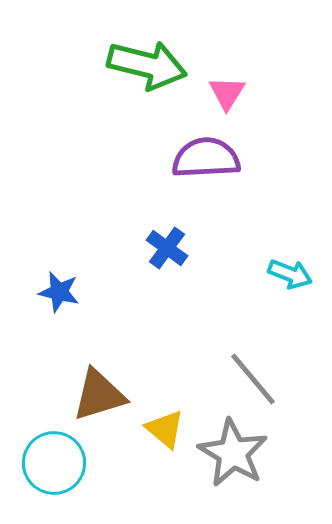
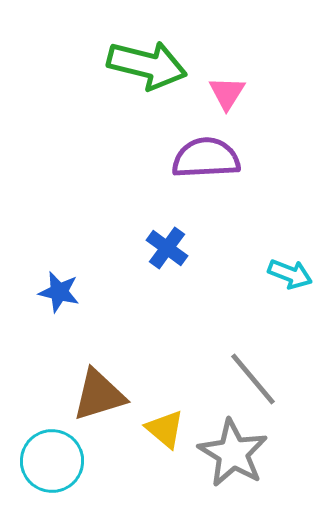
cyan circle: moved 2 px left, 2 px up
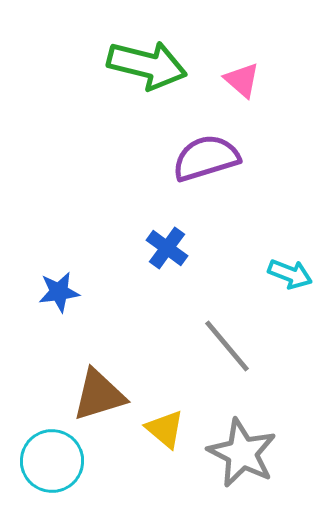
pink triangle: moved 15 px right, 13 px up; rotated 21 degrees counterclockwise
purple semicircle: rotated 14 degrees counterclockwise
blue star: rotated 21 degrees counterclockwise
gray line: moved 26 px left, 33 px up
gray star: moved 9 px right; rotated 4 degrees counterclockwise
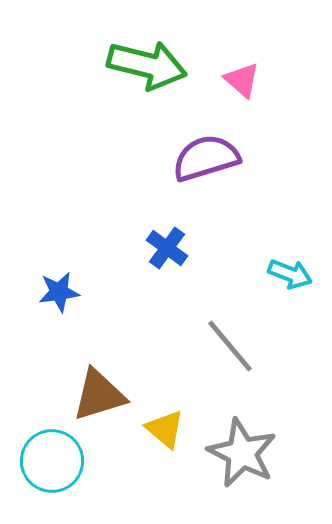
gray line: moved 3 px right
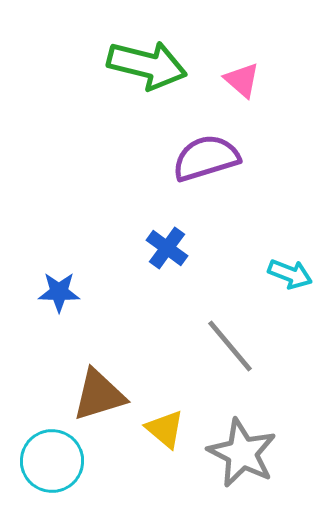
blue star: rotated 9 degrees clockwise
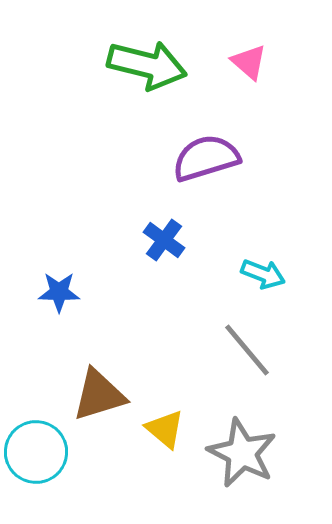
pink triangle: moved 7 px right, 18 px up
blue cross: moved 3 px left, 8 px up
cyan arrow: moved 27 px left
gray line: moved 17 px right, 4 px down
cyan circle: moved 16 px left, 9 px up
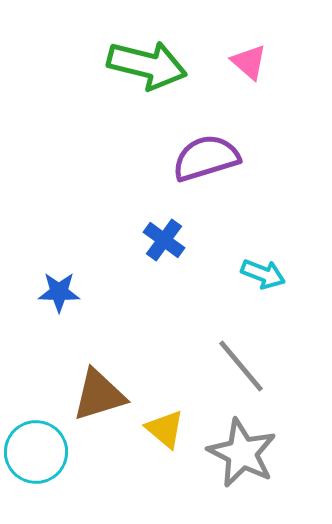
gray line: moved 6 px left, 16 px down
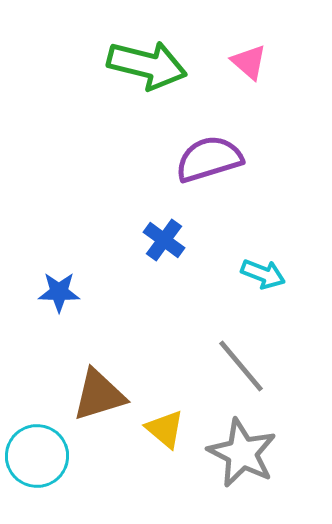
purple semicircle: moved 3 px right, 1 px down
cyan circle: moved 1 px right, 4 px down
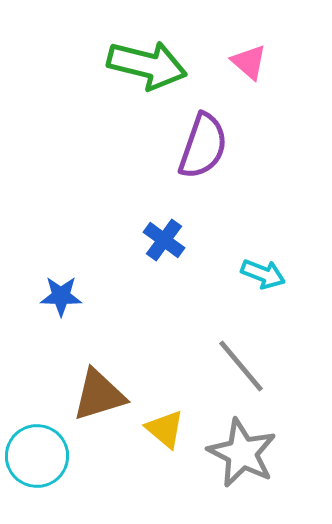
purple semicircle: moved 6 px left, 13 px up; rotated 126 degrees clockwise
blue star: moved 2 px right, 4 px down
